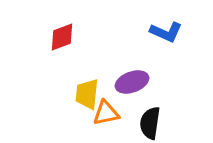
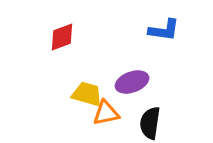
blue L-shape: moved 2 px left, 2 px up; rotated 16 degrees counterclockwise
yellow trapezoid: rotated 100 degrees clockwise
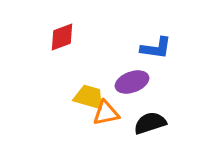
blue L-shape: moved 8 px left, 18 px down
yellow trapezoid: moved 2 px right, 3 px down
black semicircle: rotated 64 degrees clockwise
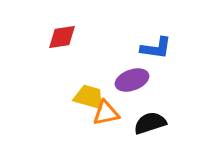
red diamond: rotated 12 degrees clockwise
purple ellipse: moved 2 px up
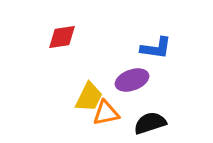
yellow trapezoid: rotated 100 degrees clockwise
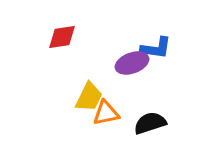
purple ellipse: moved 17 px up
